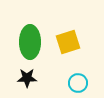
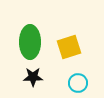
yellow square: moved 1 px right, 5 px down
black star: moved 6 px right, 1 px up
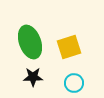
green ellipse: rotated 20 degrees counterclockwise
cyan circle: moved 4 px left
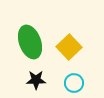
yellow square: rotated 25 degrees counterclockwise
black star: moved 3 px right, 3 px down
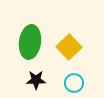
green ellipse: rotated 28 degrees clockwise
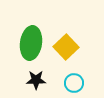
green ellipse: moved 1 px right, 1 px down
yellow square: moved 3 px left
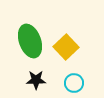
green ellipse: moved 1 px left, 2 px up; rotated 28 degrees counterclockwise
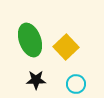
green ellipse: moved 1 px up
cyan circle: moved 2 px right, 1 px down
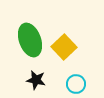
yellow square: moved 2 px left
black star: rotated 12 degrees clockwise
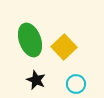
black star: rotated 12 degrees clockwise
